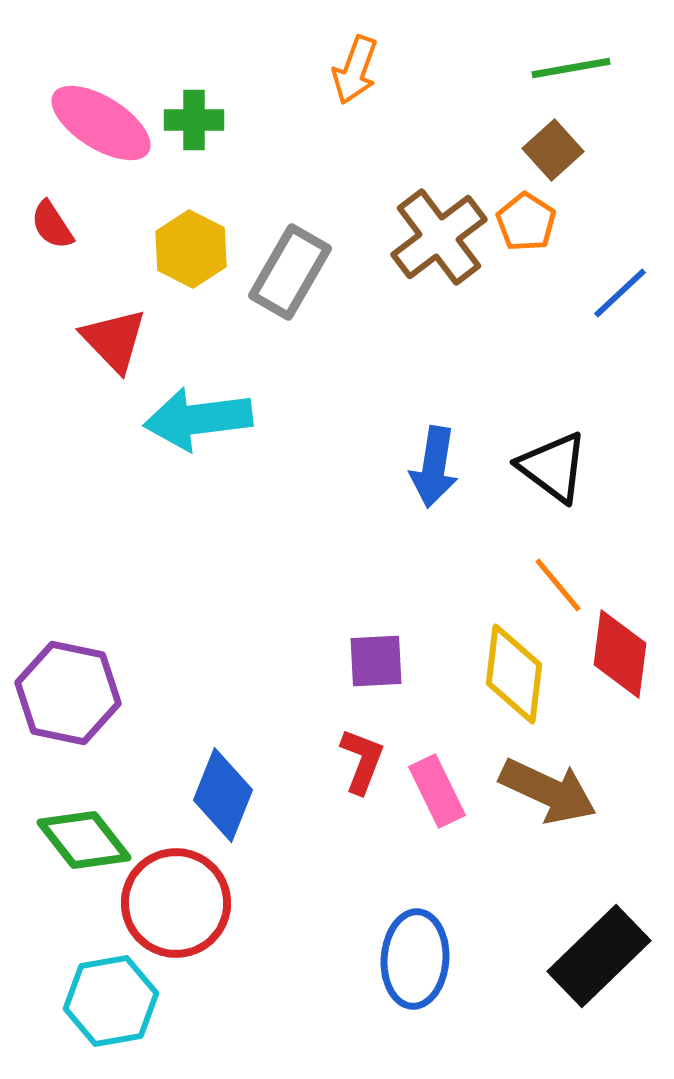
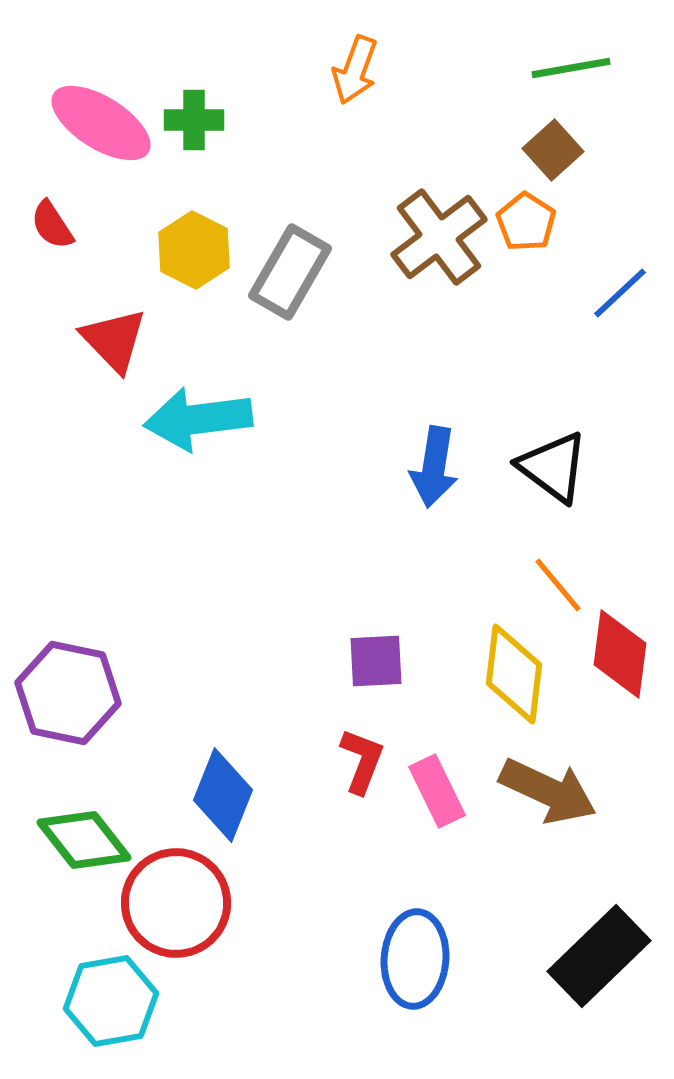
yellow hexagon: moved 3 px right, 1 px down
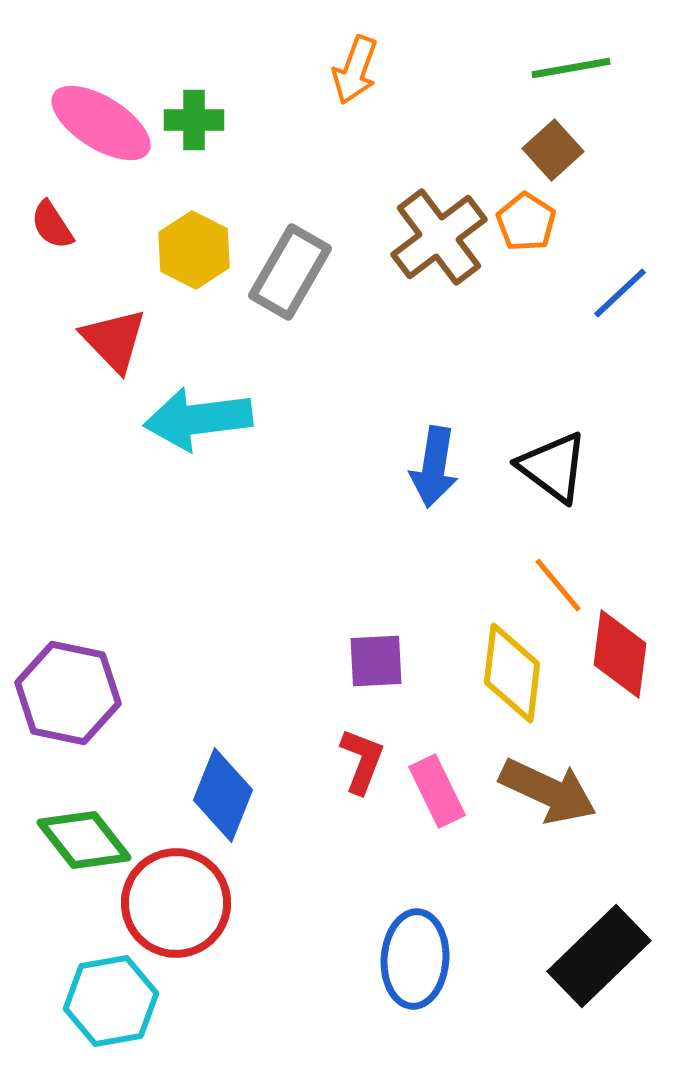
yellow diamond: moved 2 px left, 1 px up
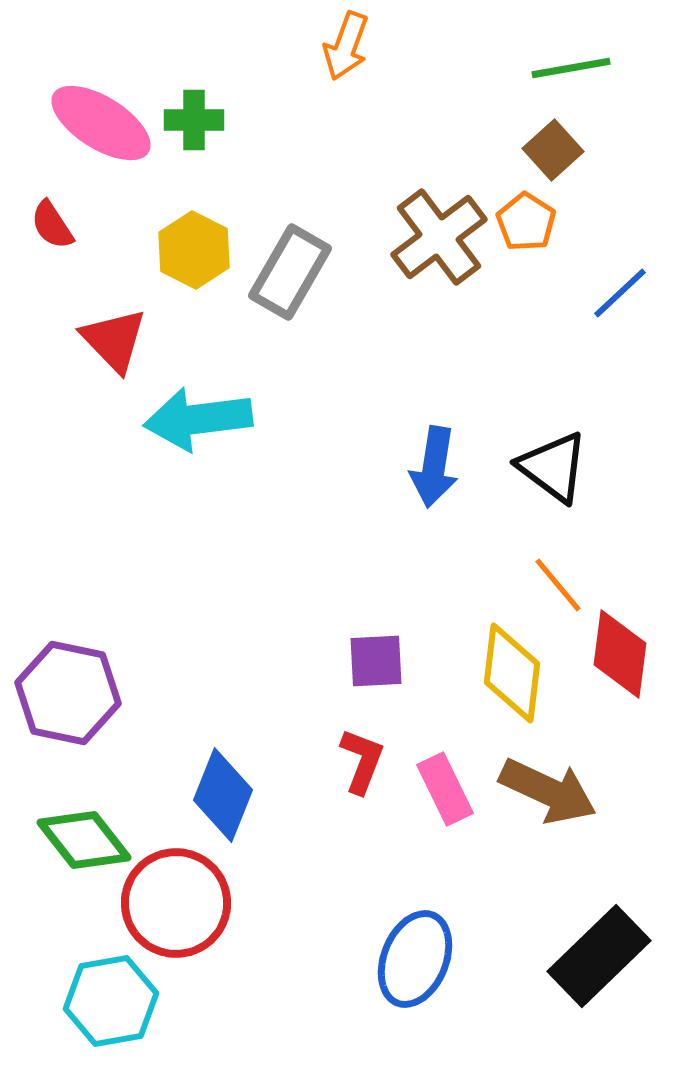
orange arrow: moved 9 px left, 24 px up
pink rectangle: moved 8 px right, 2 px up
blue ellipse: rotated 18 degrees clockwise
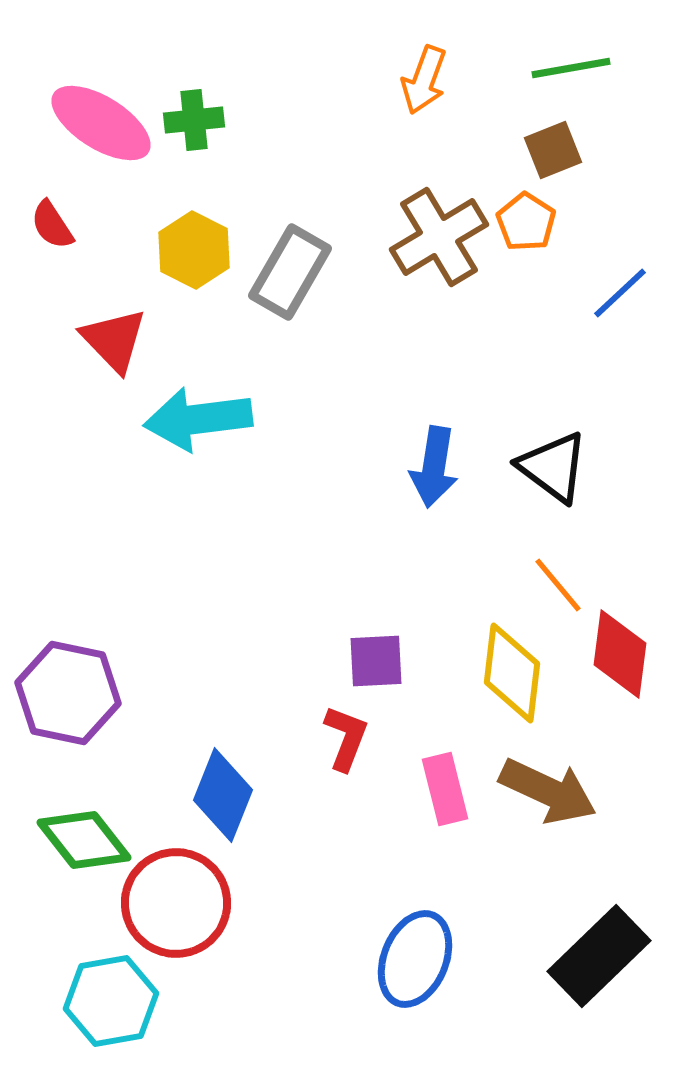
orange arrow: moved 78 px right, 34 px down
green cross: rotated 6 degrees counterclockwise
brown square: rotated 20 degrees clockwise
brown cross: rotated 6 degrees clockwise
red L-shape: moved 16 px left, 23 px up
pink rectangle: rotated 12 degrees clockwise
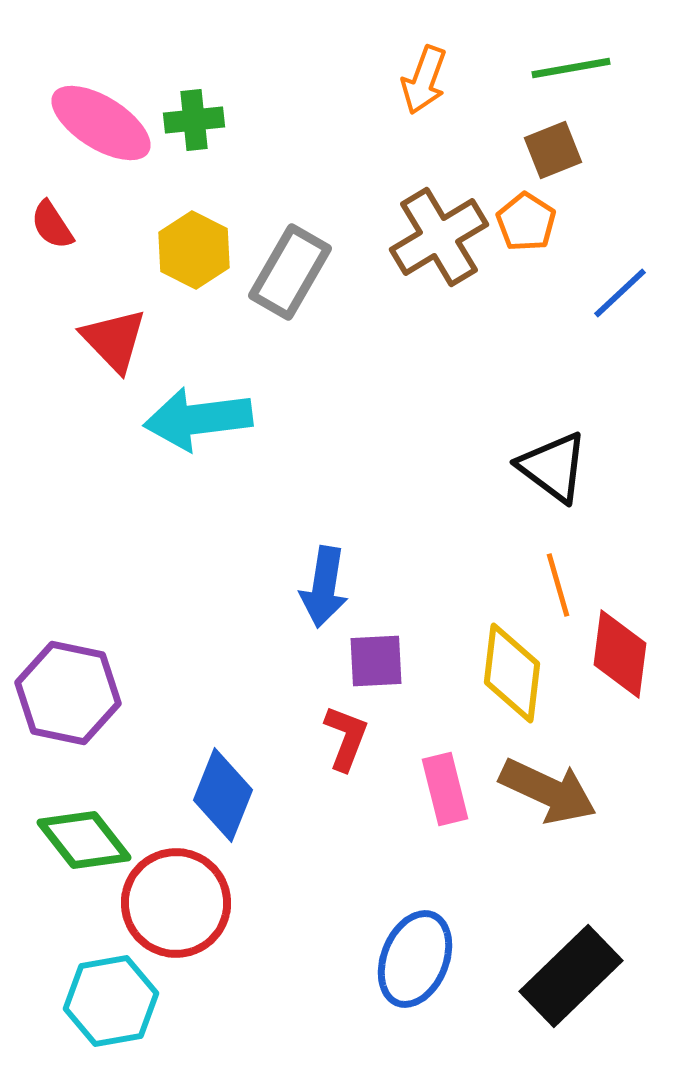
blue arrow: moved 110 px left, 120 px down
orange line: rotated 24 degrees clockwise
black rectangle: moved 28 px left, 20 px down
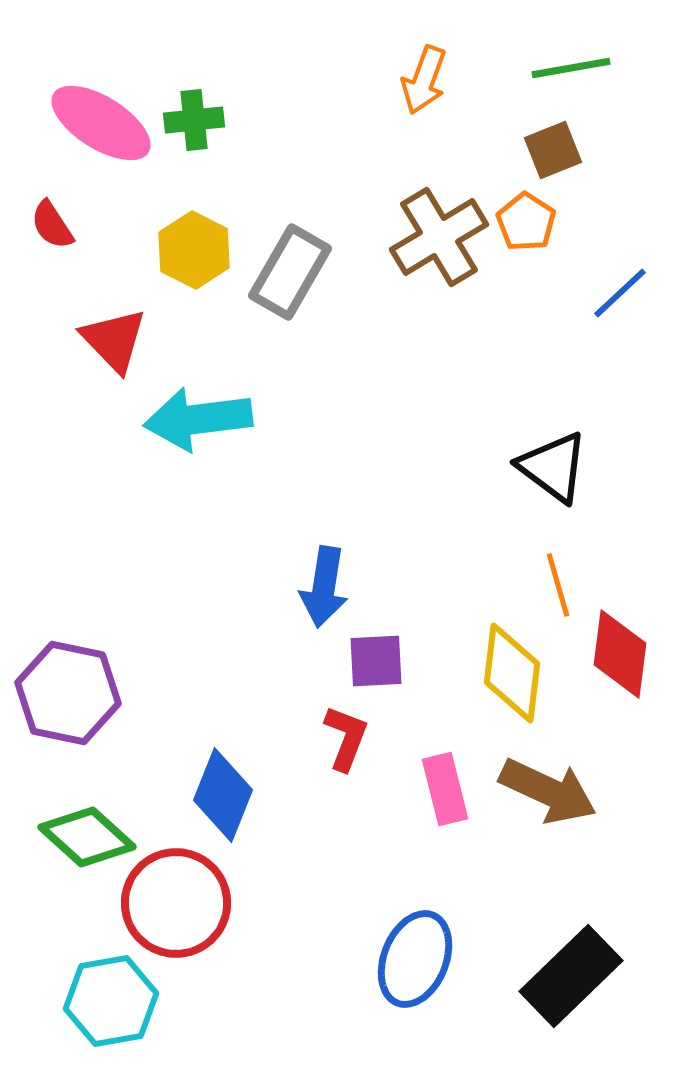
green diamond: moved 3 px right, 3 px up; rotated 10 degrees counterclockwise
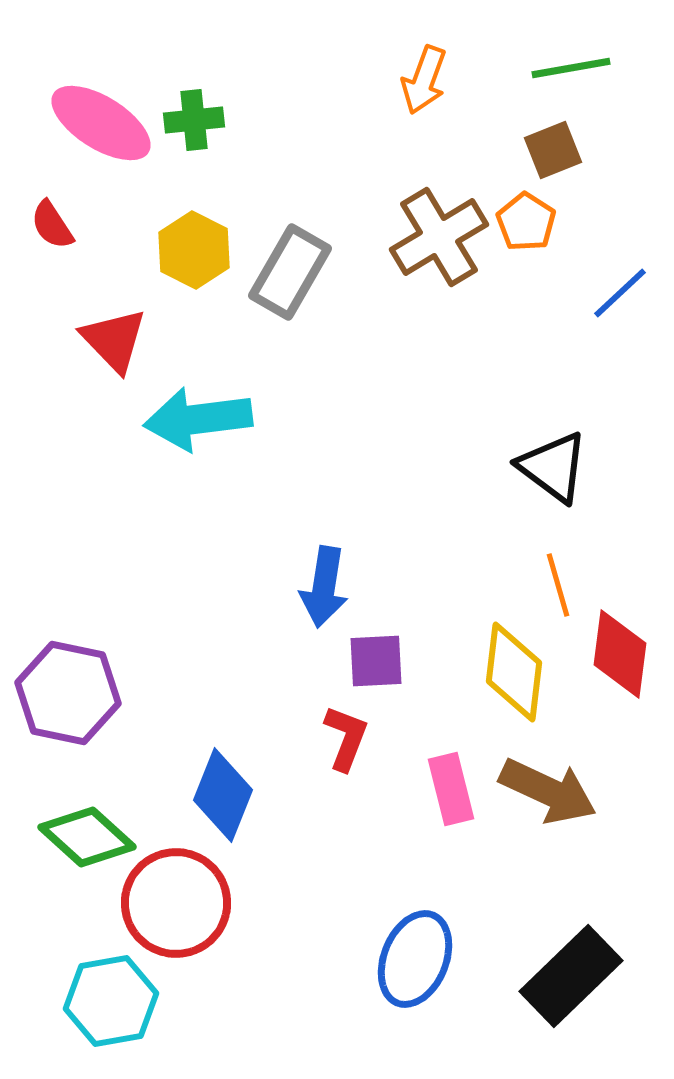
yellow diamond: moved 2 px right, 1 px up
pink rectangle: moved 6 px right
